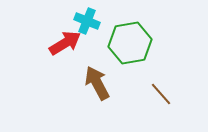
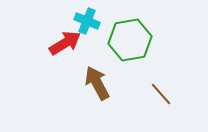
green hexagon: moved 3 px up
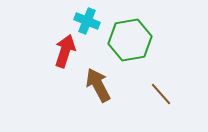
red arrow: moved 8 px down; rotated 40 degrees counterclockwise
brown arrow: moved 1 px right, 2 px down
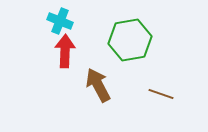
cyan cross: moved 27 px left
red arrow: rotated 16 degrees counterclockwise
brown line: rotated 30 degrees counterclockwise
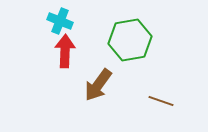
brown arrow: rotated 116 degrees counterclockwise
brown line: moved 7 px down
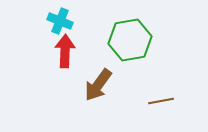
brown line: rotated 30 degrees counterclockwise
